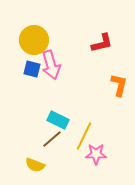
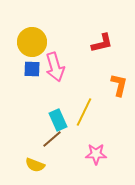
yellow circle: moved 2 px left, 2 px down
pink arrow: moved 4 px right, 2 px down
blue square: rotated 12 degrees counterclockwise
cyan rectangle: rotated 40 degrees clockwise
yellow line: moved 24 px up
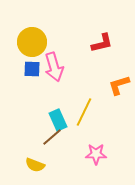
pink arrow: moved 1 px left
orange L-shape: rotated 120 degrees counterclockwise
brown line: moved 2 px up
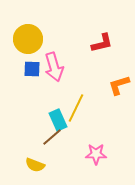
yellow circle: moved 4 px left, 3 px up
yellow line: moved 8 px left, 4 px up
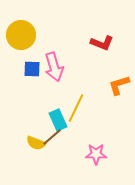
yellow circle: moved 7 px left, 4 px up
red L-shape: rotated 35 degrees clockwise
yellow semicircle: moved 1 px right, 22 px up
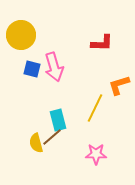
red L-shape: rotated 20 degrees counterclockwise
blue square: rotated 12 degrees clockwise
yellow line: moved 19 px right
cyan rectangle: rotated 10 degrees clockwise
yellow semicircle: rotated 54 degrees clockwise
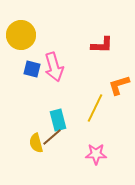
red L-shape: moved 2 px down
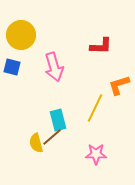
red L-shape: moved 1 px left, 1 px down
blue square: moved 20 px left, 2 px up
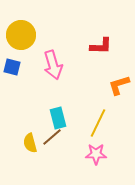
pink arrow: moved 1 px left, 2 px up
yellow line: moved 3 px right, 15 px down
cyan rectangle: moved 2 px up
yellow semicircle: moved 6 px left
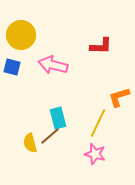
pink arrow: rotated 120 degrees clockwise
orange L-shape: moved 12 px down
brown line: moved 2 px left, 1 px up
pink star: moved 1 px left; rotated 15 degrees clockwise
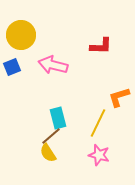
blue square: rotated 36 degrees counterclockwise
brown line: moved 1 px right
yellow semicircle: moved 18 px right, 10 px down; rotated 18 degrees counterclockwise
pink star: moved 4 px right, 1 px down
